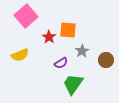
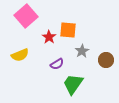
purple semicircle: moved 4 px left, 1 px down
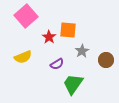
yellow semicircle: moved 3 px right, 2 px down
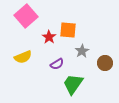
brown circle: moved 1 px left, 3 px down
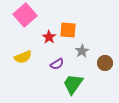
pink square: moved 1 px left, 1 px up
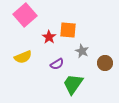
gray star: rotated 16 degrees counterclockwise
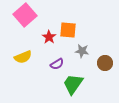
gray star: rotated 16 degrees counterclockwise
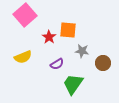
brown circle: moved 2 px left
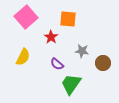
pink square: moved 1 px right, 2 px down
orange square: moved 11 px up
red star: moved 2 px right
yellow semicircle: rotated 42 degrees counterclockwise
purple semicircle: rotated 72 degrees clockwise
green trapezoid: moved 2 px left
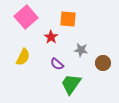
gray star: moved 1 px left, 1 px up
